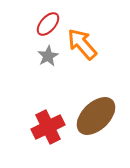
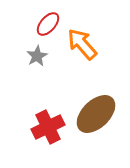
gray star: moved 11 px left
brown ellipse: moved 2 px up
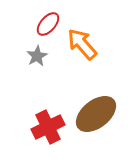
brown ellipse: rotated 6 degrees clockwise
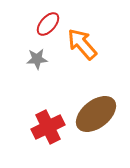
gray star: moved 3 px down; rotated 25 degrees clockwise
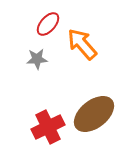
brown ellipse: moved 2 px left
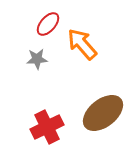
brown ellipse: moved 9 px right, 1 px up
red cross: moved 1 px left
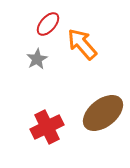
gray star: rotated 25 degrees counterclockwise
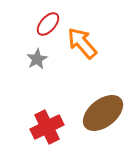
orange arrow: moved 1 px up
